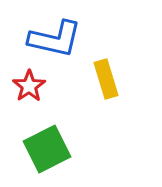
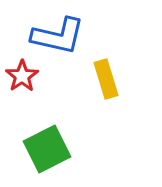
blue L-shape: moved 3 px right, 3 px up
red star: moved 7 px left, 10 px up
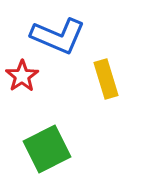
blue L-shape: rotated 10 degrees clockwise
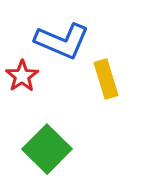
blue L-shape: moved 4 px right, 5 px down
green square: rotated 18 degrees counterclockwise
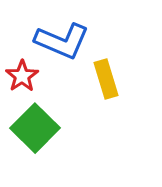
green square: moved 12 px left, 21 px up
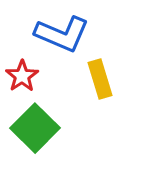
blue L-shape: moved 7 px up
yellow rectangle: moved 6 px left
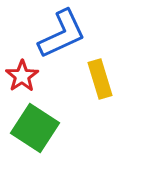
blue L-shape: rotated 48 degrees counterclockwise
green square: rotated 12 degrees counterclockwise
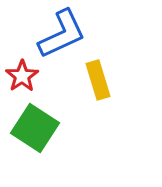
yellow rectangle: moved 2 px left, 1 px down
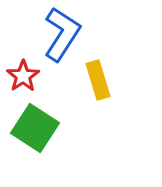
blue L-shape: rotated 32 degrees counterclockwise
red star: moved 1 px right
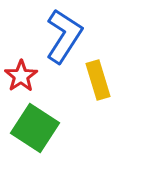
blue L-shape: moved 2 px right, 2 px down
red star: moved 2 px left
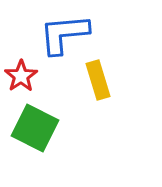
blue L-shape: moved 2 px up; rotated 128 degrees counterclockwise
green square: rotated 6 degrees counterclockwise
